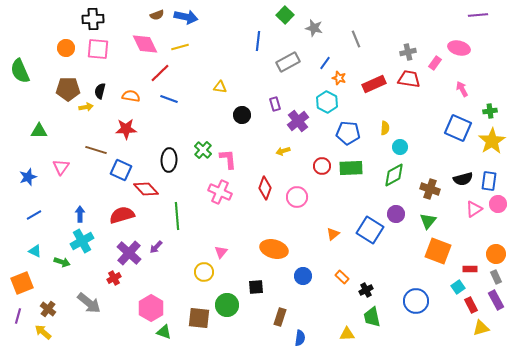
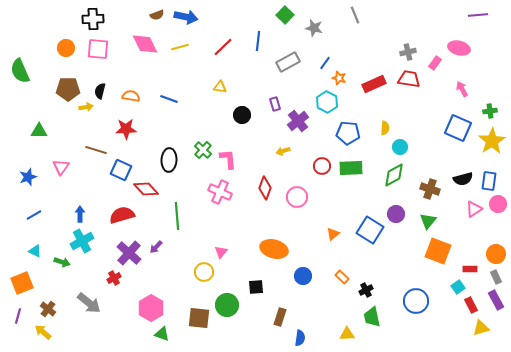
gray line at (356, 39): moved 1 px left, 24 px up
red line at (160, 73): moved 63 px right, 26 px up
green triangle at (164, 332): moved 2 px left, 2 px down
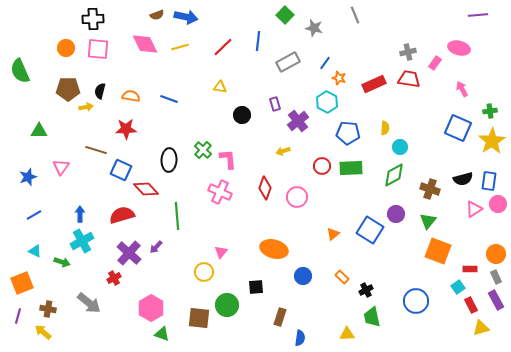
brown cross at (48, 309): rotated 28 degrees counterclockwise
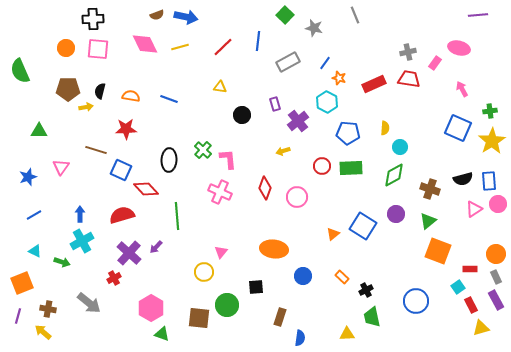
blue rectangle at (489, 181): rotated 12 degrees counterclockwise
green triangle at (428, 221): rotated 12 degrees clockwise
blue square at (370, 230): moved 7 px left, 4 px up
orange ellipse at (274, 249): rotated 8 degrees counterclockwise
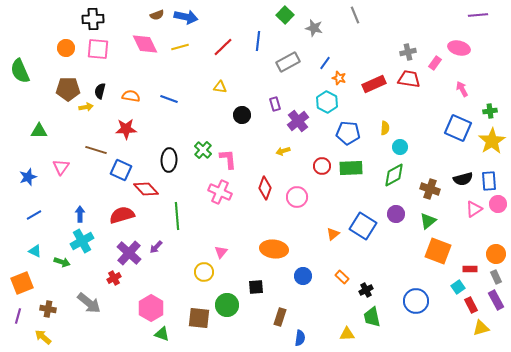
yellow arrow at (43, 332): moved 5 px down
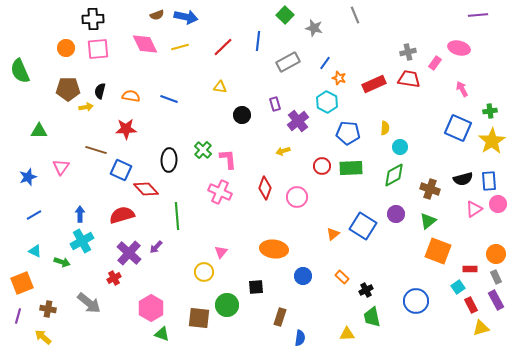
pink square at (98, 49): rotated 10 degrees counterclockwise
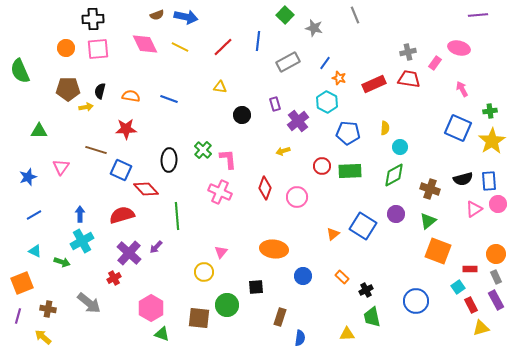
yellow line at (180, 47): rotated 42 degrees clockwise
green rectangle at (351, 168): moved 1 px left, 3 px down
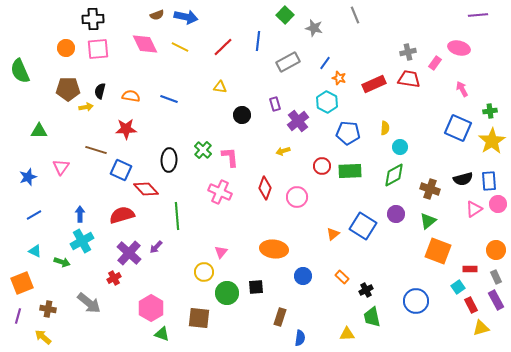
pink L-shape at (228, 159): moved 2 px right, 2 px up
orange circle at (496, 254): moved 4 px up
green circle at (227, 305): moved 12 px up
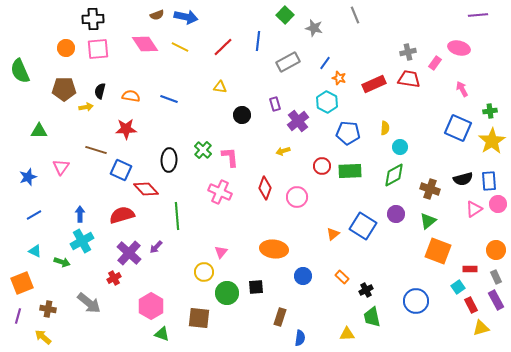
pink diamond at (145, 44): rotated 8 degrees counterclockwise
brown pentagon at (68, 89): moved 4 px left
pink hexagon at (151, 308): moved 2 px up
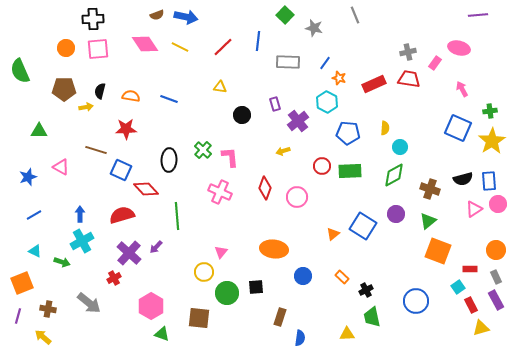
gray rectangle at (288, 62): rotated 30 degrees clockwise
pink triangle at (61, 167): rotated 36 degrees counterclockwise
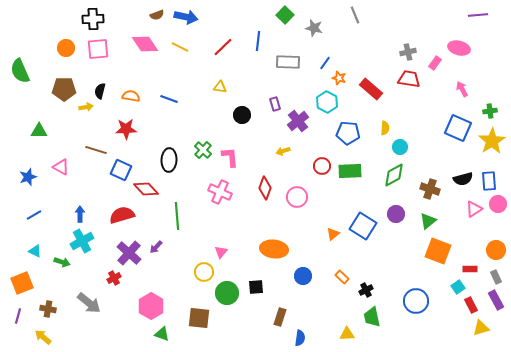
red rectangle at (374, 84): moved 3 px left, 5 px down; rotated 65 degrees clockwise
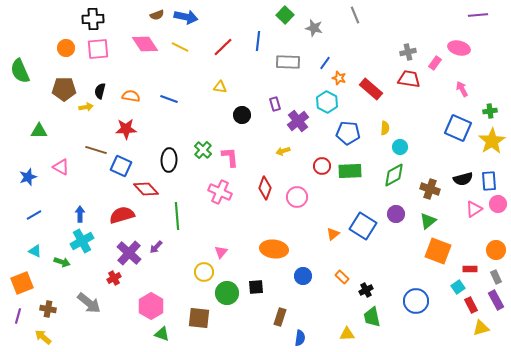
blue square at (121, 170): moved 4 px up
